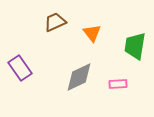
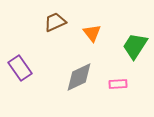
green trapezoid: rotated 24 degrees clockwise
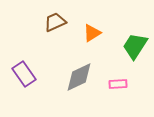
orange triangle: rotated 36 degrees clockwise
purple rectangle: moved 4 px right, 6 px down
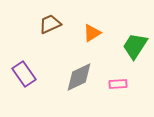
brown trapezoid: moved 5 px left, 2 px down
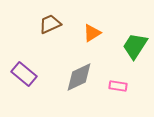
purple rectangle: rotated 15 degrees counterclockwise
pink rectangle: moved 2 px down; rotated 12 degrees clockwise
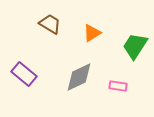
brown trapezoid: rotated 55 degrees clockwise
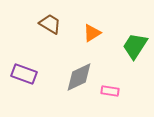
purple rectangle: rotated 20 degrees counterclockwise
pink rectangle: moved 8 px left, 5 px down
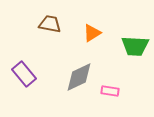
brown trapezoid: rotated 20 degrees counterclockwise
green trapezoid: rotated 120 degrees counterclockwise
purple rectangle: rotated 30 degrees clockwise
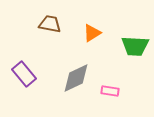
gray diamond: moved 3 px left, 1 px down
